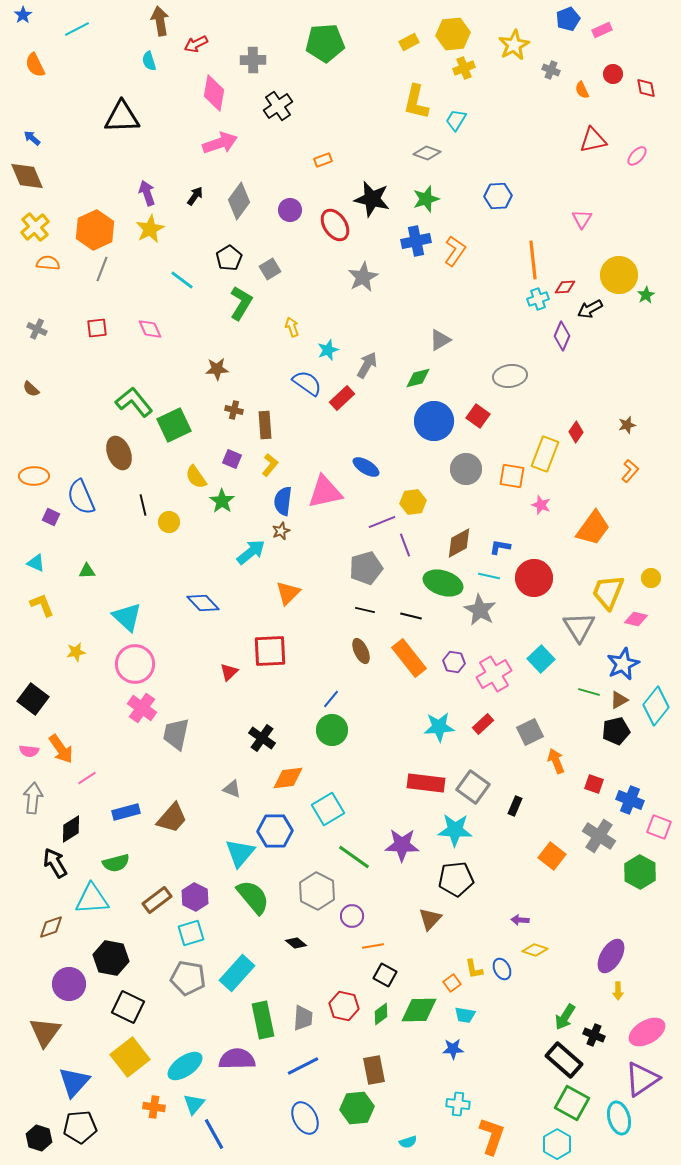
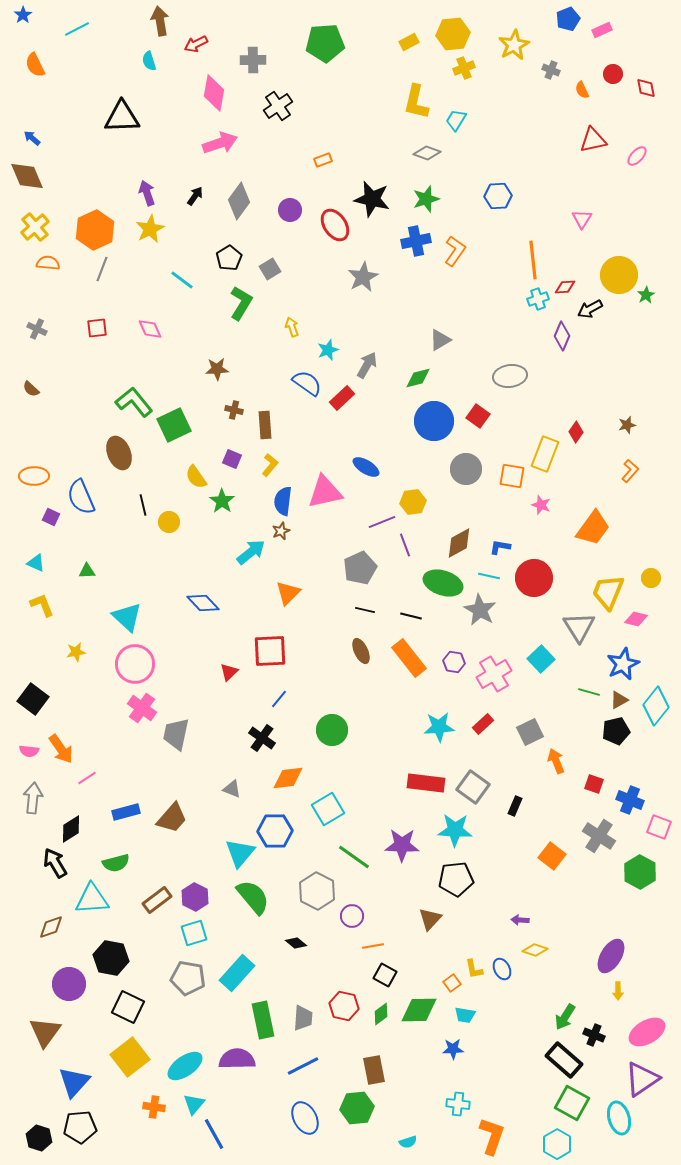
gray pentagon at (366, 568): moved 6 px left; rotated 8 degrees counterclockwise
blue line at (331, 699): moved 52 px left
cyan square at (191, 933): moved 3 px right
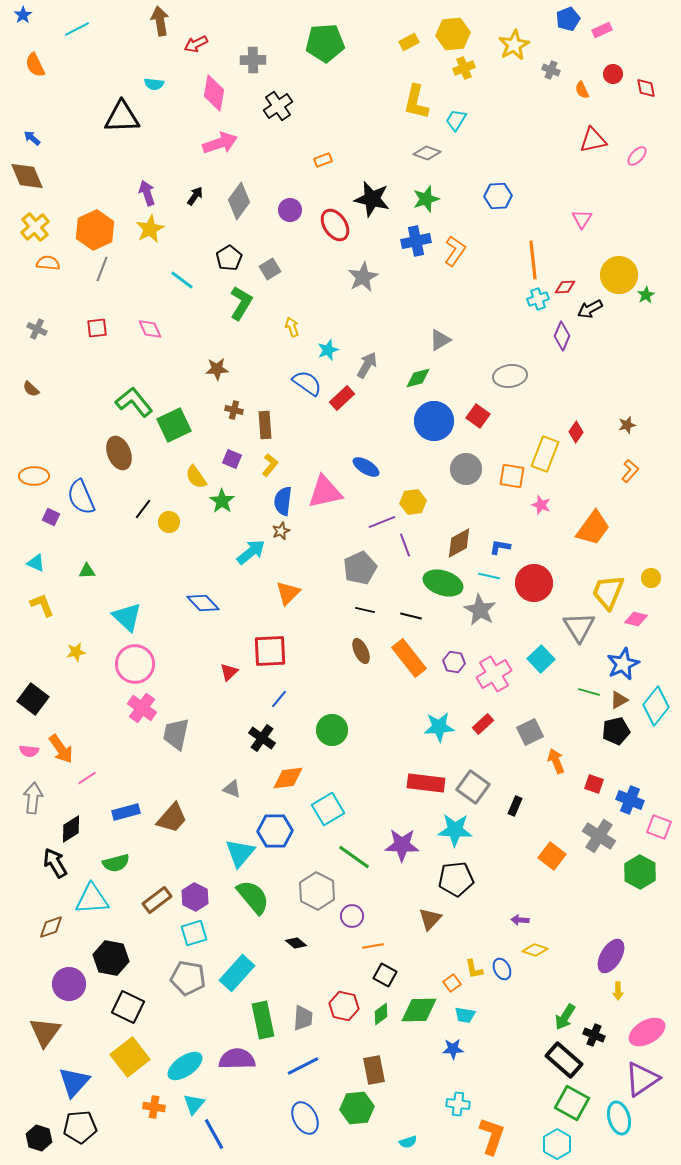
cyan semicircle at (149, 61): moved 5 px right, 23 px down; rotated 66 degrees counterclockwise
black line at (143, 505): moved 4 px down; rotated 50 degrees clockwise
red circle at (534, 578): moved 5 px down
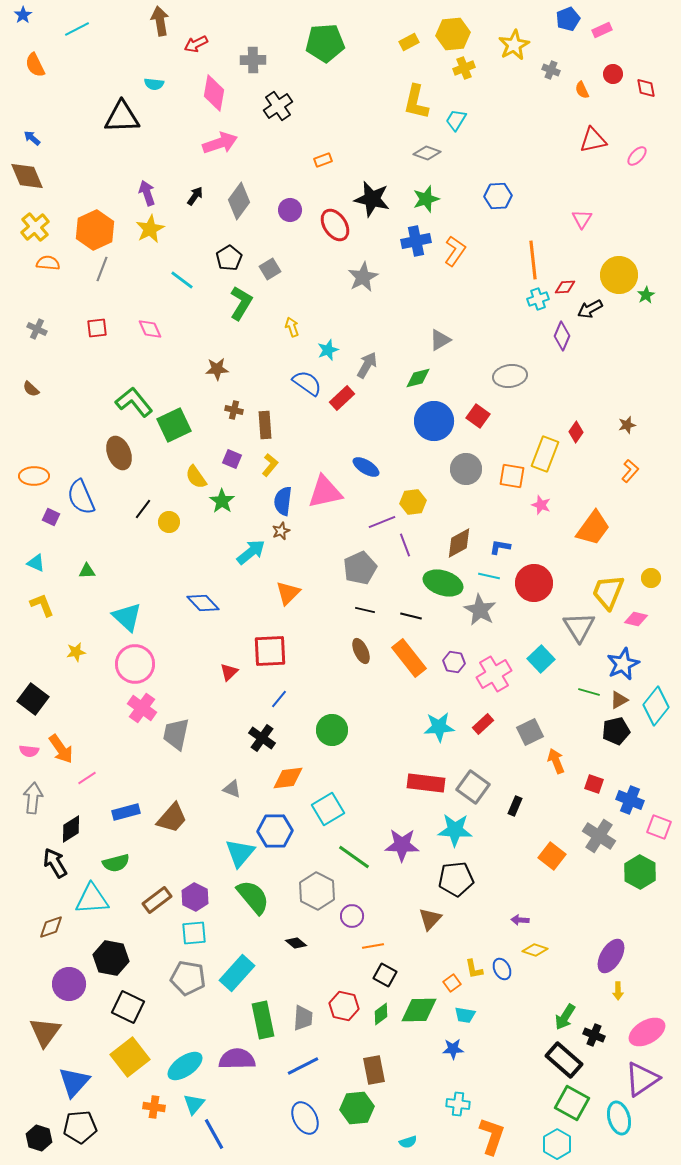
cyan square at (194, 933): rotated 12 degrees clockwise
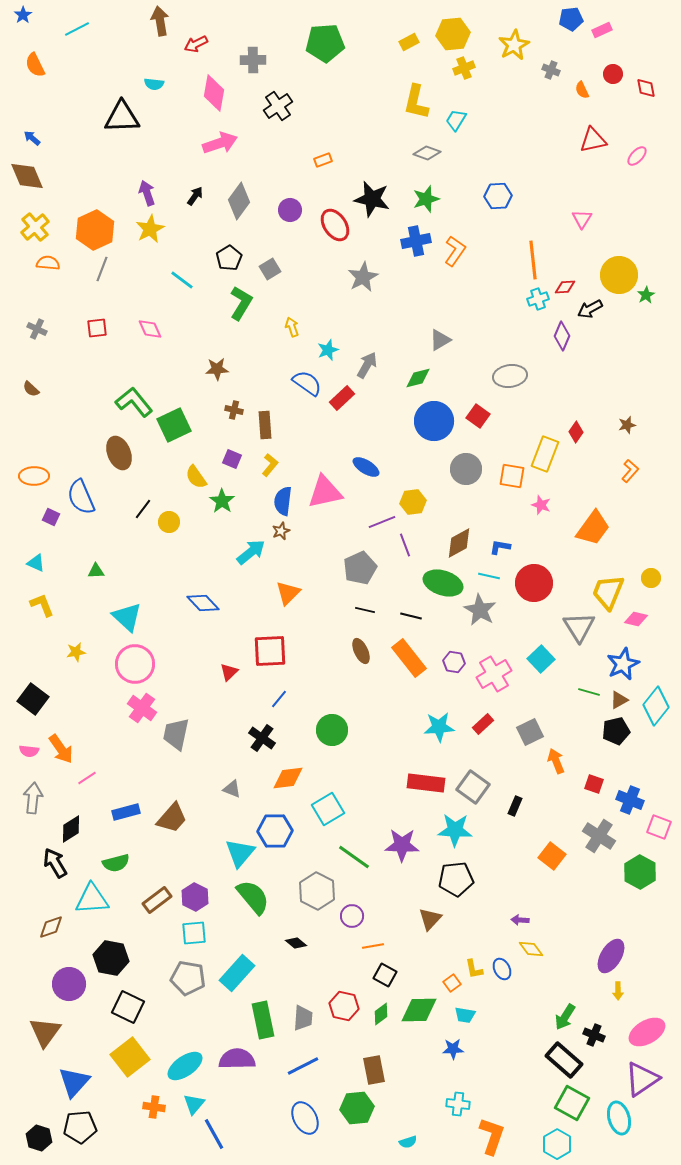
blue pentagon at (568, 19): moved 3 px right; rotated 15 degrees clockwise
green triangle at (87, 571): moved 9 px right
yellow diamond at (535, 950): moved 4 px left, 1 px up; rotated 35 degrees clockwise
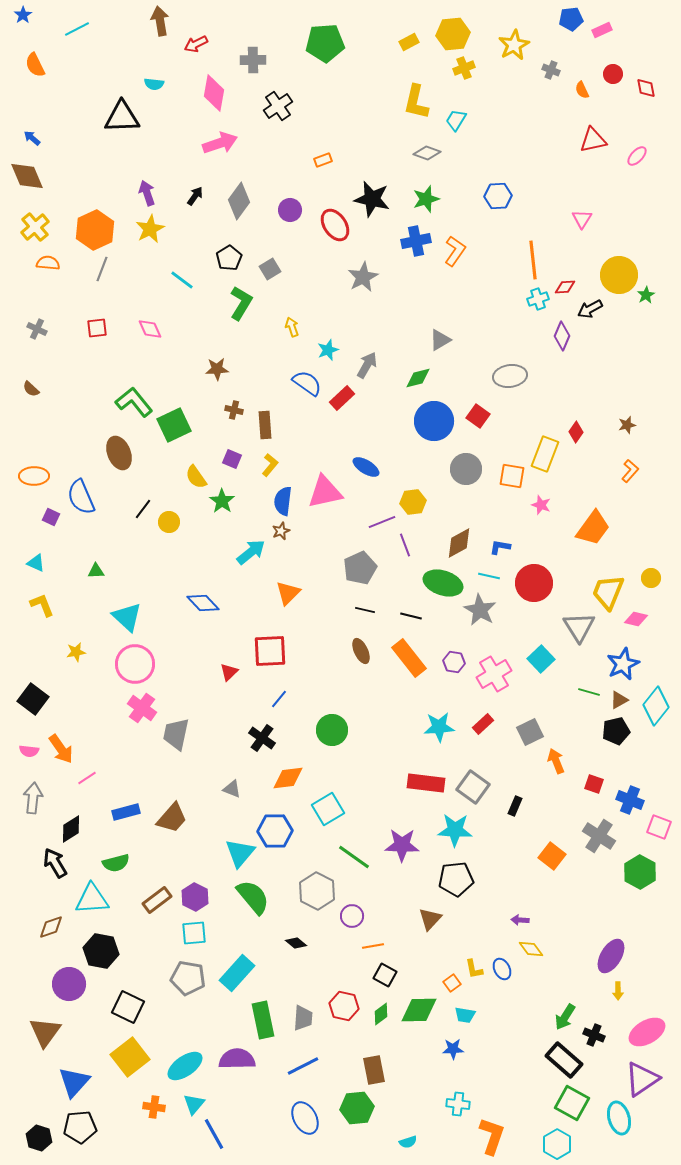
black hexagon at (111, 958): moved 10 px left, 7 px up
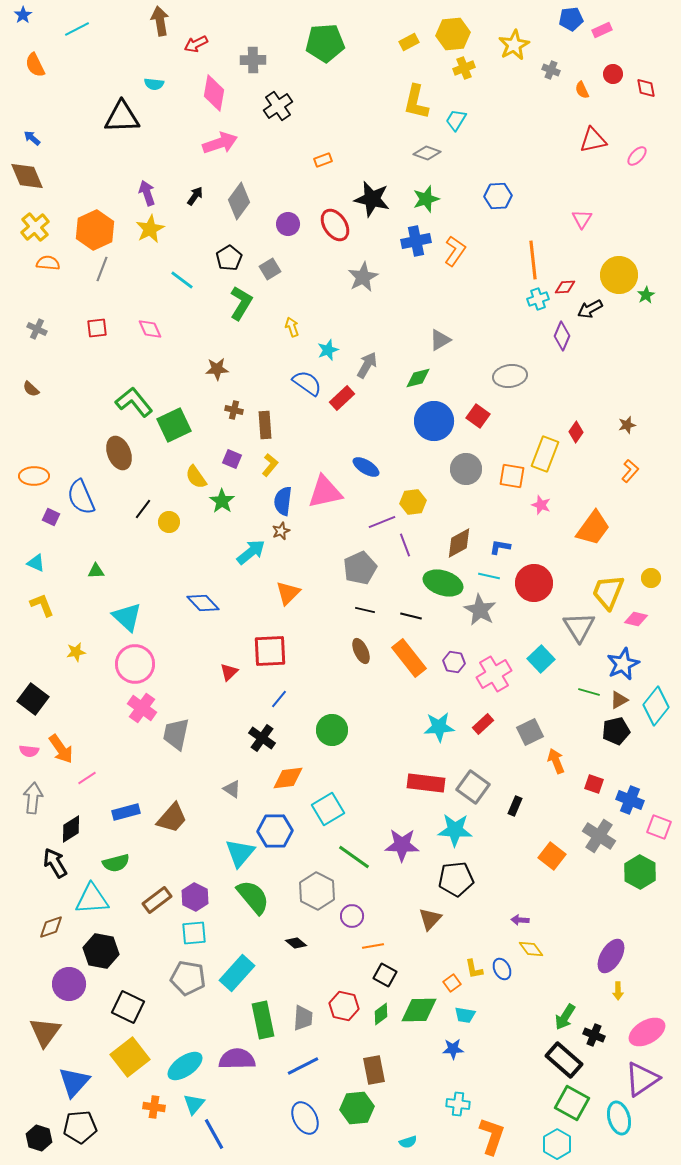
purple circle at (290, 210): moved 2 px left, 14 px down
gray triangle at (232, 789): rotated 12 degrees clockwise
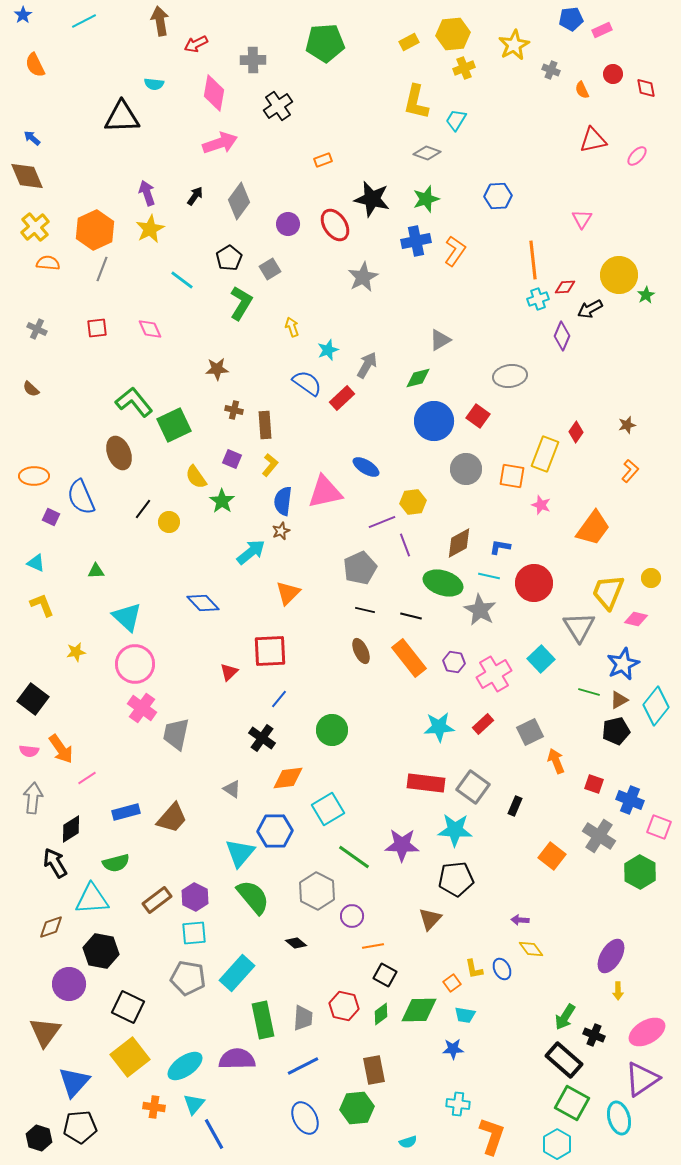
cyan line at (77, 29): moved 7 px right, 8 px up
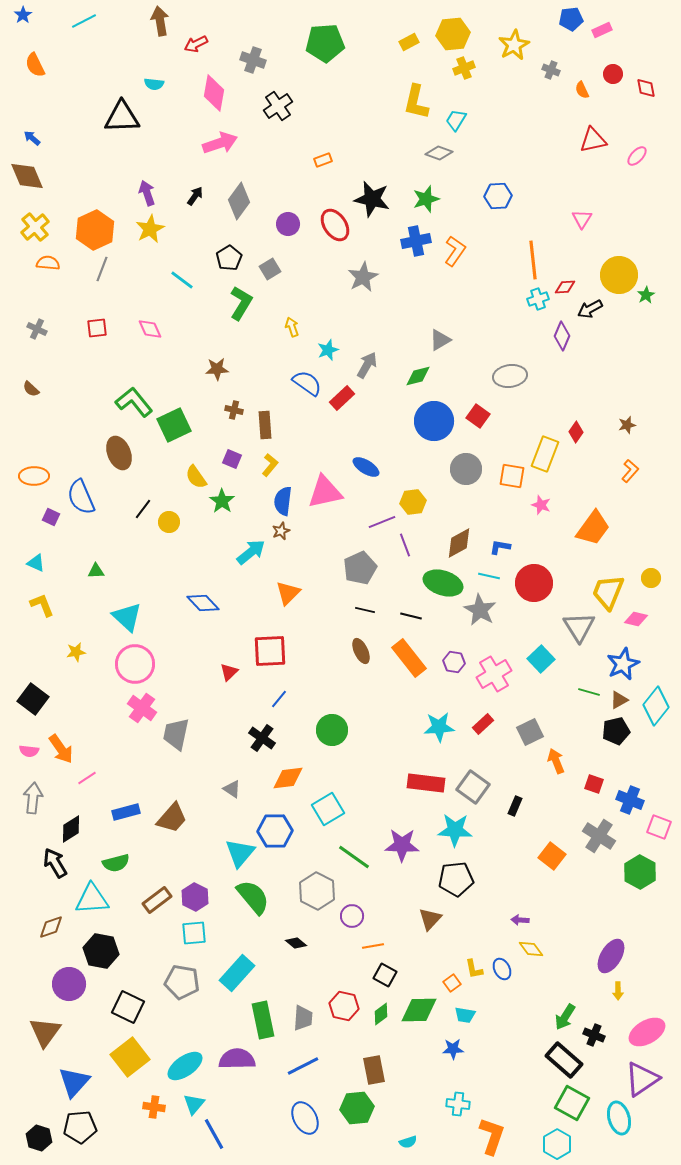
gray cross at (253, 60): rotated 20 degrees clockwise
gray diamond at (427, 153): moved 12 px right
green diamond at (418, 378): moved 2 px up
gray pentagon at (188, 978): moved 6 px left, 4 px down
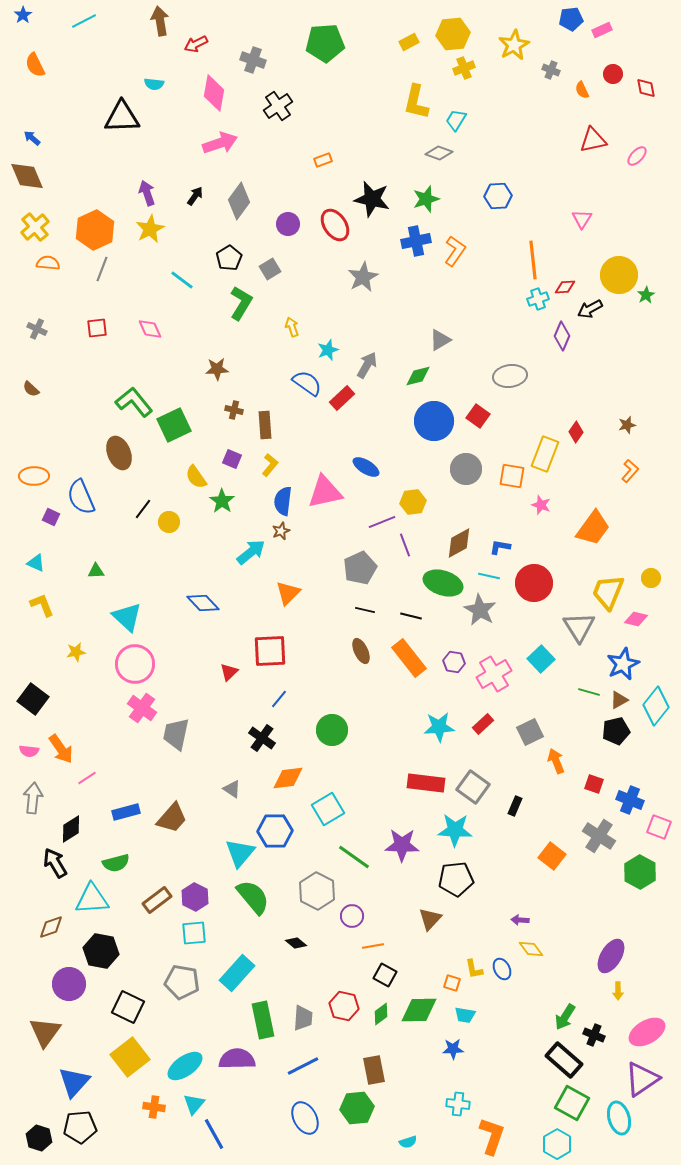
orange square at (452, 983): rotated 36 degrees counterclockwise
